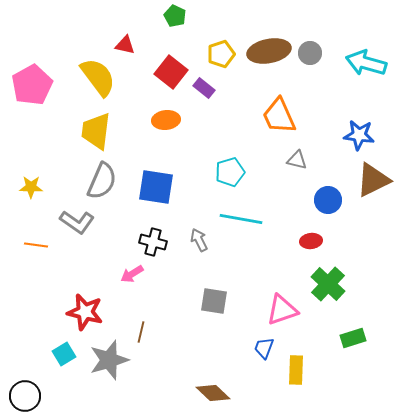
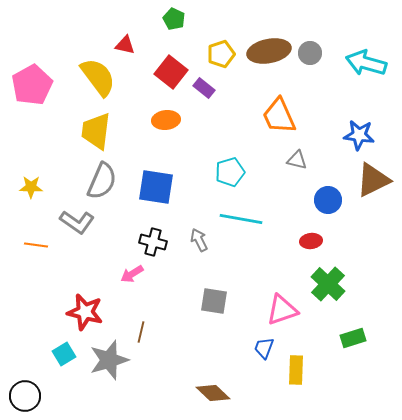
green pentagon: moved 1 px left, 3 px down
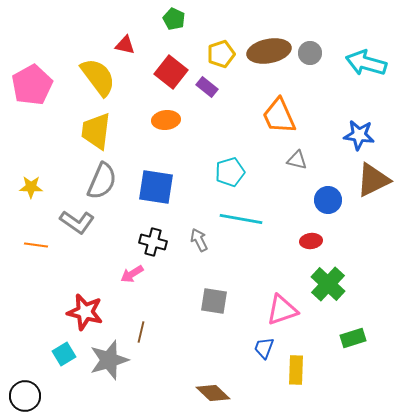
purple rectangle: moved 3 px right, 1 px up
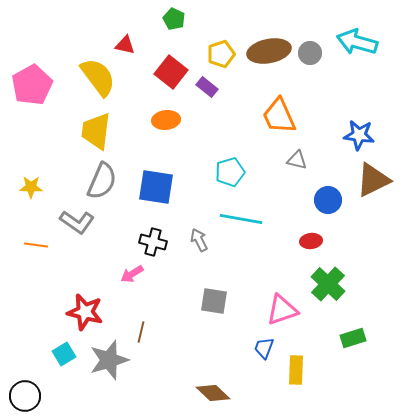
cyan arrow: moved 9 px left, 21 px up
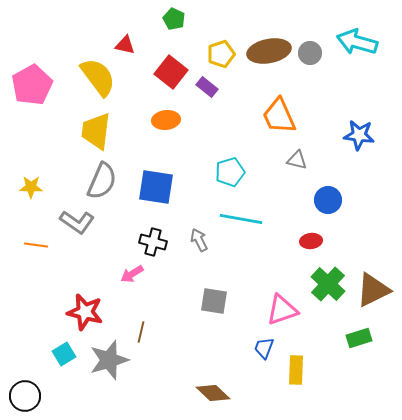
brown triangle: moved 110 px down
green rectangle: moved 6 px right
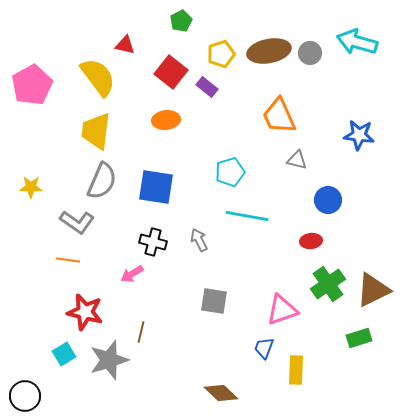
green pentagon: moved 7 px right, 2 px down; rotated 20 degrees clockwise
cyan line: moved 6 px right, 3 px up
orange line: moved 32 px right, 15 px down
green cross: rotated 12 degrees clockwise
brown diamond: moved 8 px right
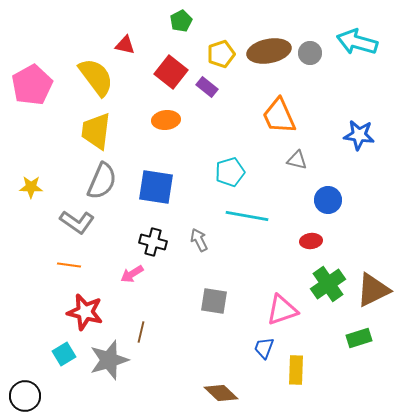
yellow semicircle: moved 2 px left
orange line: moved 1 px right, 5 px down
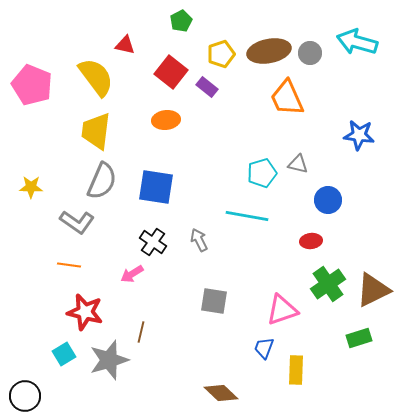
pink pentagon: rotated 21 degrees counterclockwise
orange trapezoid: moved 8 px right, 18 px up
gray triangle: moved 1 px right, 4 px down
cyan pentagon: moved 32 px right, 1 px down
black cross: rotated 20 degrees clockwise
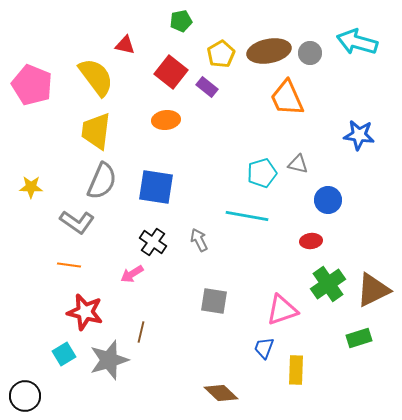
green pentagon: rotated 15 degrees clockwise
yellow pentagon: rotated 12 degrees counterclockwise
